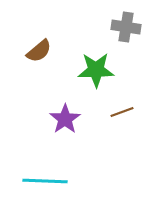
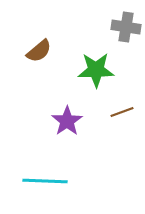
purple star: moved 2 px right, 2 px down
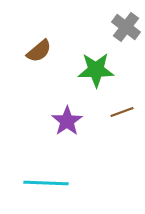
gray cross: rotated 28 degrees clockwise
cyan line: moved 1 px right, 2 px down
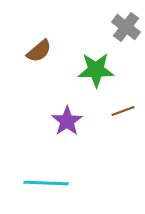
brown line: moved 1 px right, 1 px up
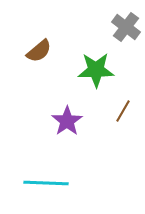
brown line: rotated 40 degrees counterclockwise
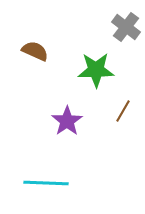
brown semicircle: moved 4 px left; rotated 116 degrees counterclockwise
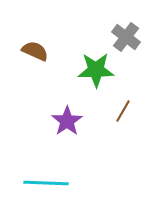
gray cross: moved 10 px down
